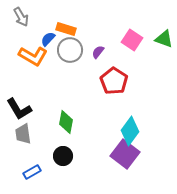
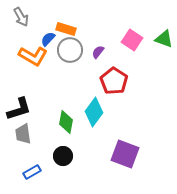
black L-shape: rotated 76 degrees counterclockwise
cyan diamond: moved 36 px left, 19 px up
purple square: rotated 16 degrees counterclockwise
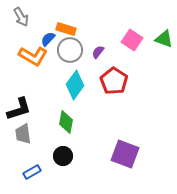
cyan diamond: moved 19 px left, 27 px up
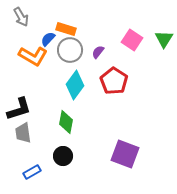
green triangle: rotated 42 degrees clockwise
gray trapezoid: moved 1 px up
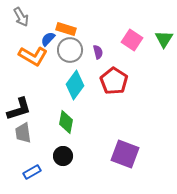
purple semicircle: rotated 128 degrees clockwise
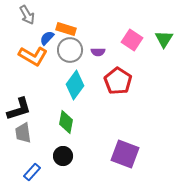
gray arrow: moved 6 px right, 2 px up
blue semicircle: moved 1 px left, 1 px up
purple semicircle: rotated 104 degrees clockwise
red pentagon: moved 4 px right
blue rectangle: rotated 18 degrees counterclockwise
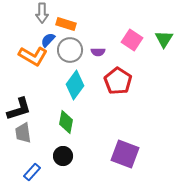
gray arrow: moved 15 px right, 2 px up; rotated 30 degrees clockwise
orange rectangle: moved 5 px up
blue semicircle: moved 1 px right, 2 px down
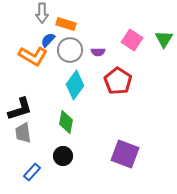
black L-shape: moved 1 px right
